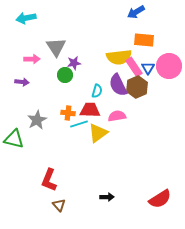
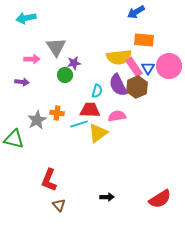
orange cross: moved 11 px left
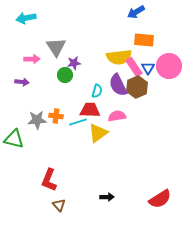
orange cross: moved 1 px left, 3 px down
gray star: rotated 24 degrees clockwise
cyan line: moved 1 px left, 2 px up
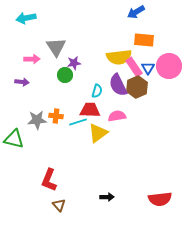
red semicircle: rotated 25 degrees clockwise
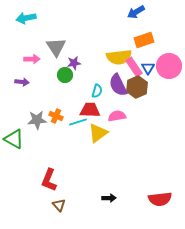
orange rectangle: rotated 24 degrees counterclockwise
orange cross: rotated 16 degrees clockwise
green triangle: rotated 15 degrees clockwise
black arrow: moved 2 px right, 1 px down
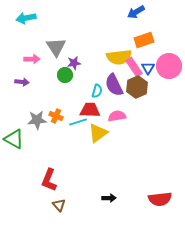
purple semicircle: moved 4 px left
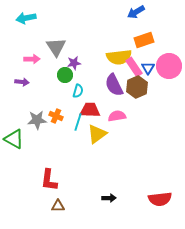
cyan semicircle: moved 19 px left
cyan line: rotated 54 degrees counterclockwise
yellow triangle: moved 1 px left, 1 px down
red L-shape: rotated 15 degrees counterclockwise
brown triangle: moved 1 px left, 1 px down; rotated 48 degrees counterclockwise
